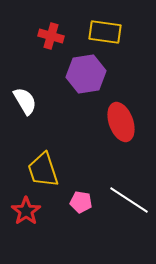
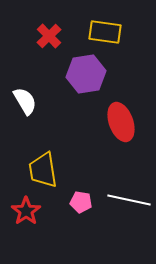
red cross: moved 2 px left; rotated 30 degrees clockwise
yellow trapezoid: rotated 9 degrees clockwise
white line: rotated 21 degrees counterclockwise
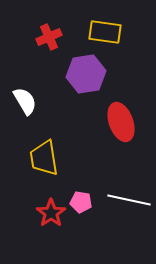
red cross: moved 1 px down; rotated 20 degrees clockwise
yellow trapezoid: moved 1 px right, 12 px up
red star: moved 25 px right, 2 px down
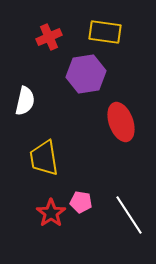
white semicircle: rotated 44 degrees clockwise
white line: moved 15 px down; rotated 45 degrees clockwise
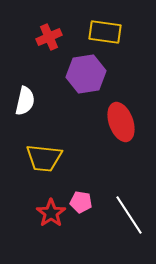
yellow trapezoid: rotated 75 degrees counterclockwise
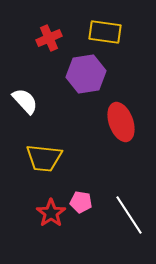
red cross: moved 1 px down
white semicircle: rotated 56 degrees counterclockwise
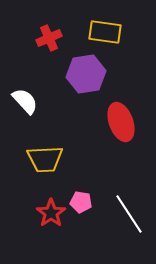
yellow trapezoid: moved 1 px right, 1 px down; rotated 9 degrees counterclockwise
white line: moved 1 px up
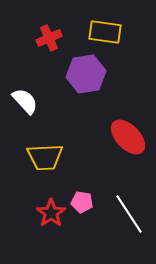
red ellipse: moved 7 px right, 15 px down; rotated 24 degrees counterclockwise
yellow trapezoid: moved 2 px up
pink pentagon: moved 1 px right
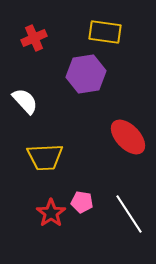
red cross: moved 15 px left
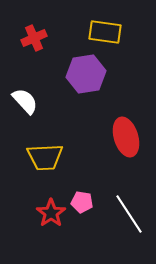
red ellipse: moved 2 px left; rotated 27 degrees clockwise
